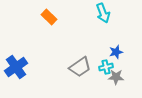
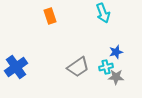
orange rectangle: moved 1 px right, 1 px up; rotated 28 degrees clockwise
gray trapezoid: moved 2 px left
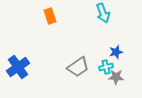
blue cross: moved 2 px right
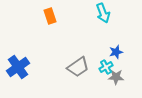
cyan cross: rotated 16 degrees counterclockwise
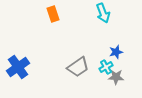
orange rectangle: moved 3 px right, 2 px up
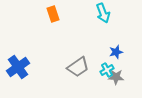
cyan cross: moved 1 px right, 3 px down
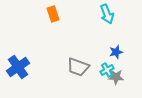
cyan arrow: moved 4 px right, 1 px down
gray trapezoid: rotated 55 degrees clockwise
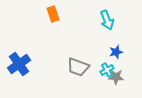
cyan arrow: moved 6 px down
blue cross: moved 1 px right, 3 px up
